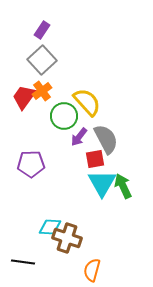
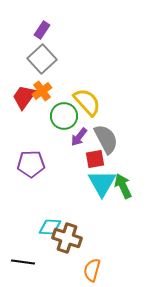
gray square: moved 1 px up
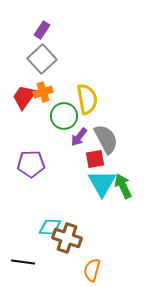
orange cross: moved 1 px right, 1 px down; rotated 18 degrees clockwise
yellow semicircle: moved 3 px up; rotated 32 degrees clockwise
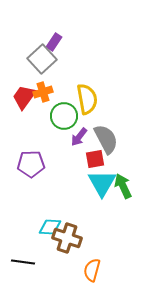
purple rectangle: moved 12 px right, 12 px down
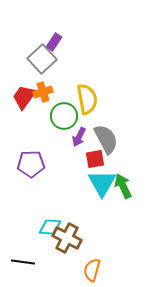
purple arrow: rotated 12 degrees counterclockwise
brown cross: rotated 8 degrees clockwise
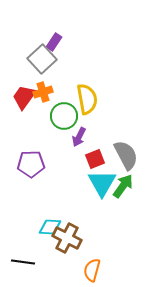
gray semicircle: moved 20 px right, 16 px down
red square: rotated 12 degrees counterclockwise
green arrow: rotated 60 degrees clockwise
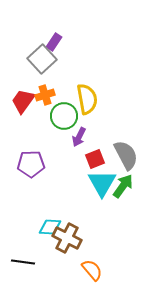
orange cross: moved 2 px right, 3 px down
red trapezoid: moved 1 px left, 4 px down
orange semicircle: rotated 125 degrees clockwise
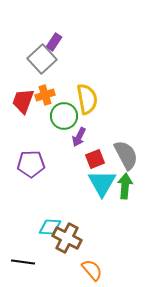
red trapezoid: rotated 16 degrees counterclockwise
green arrow: moved 2 px right; rotated 30 degrees counterclockwise
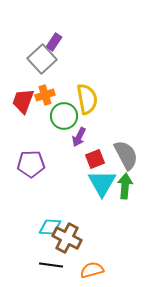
black line: moved 28 px right, 3 px down
orange semicircle: rotated 65 degrees counterclockwise
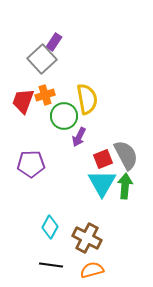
red square: moved 8 px right
cyan diamond: rotated 65 degrees counterclockwise
brown cross: moved 20 px right
